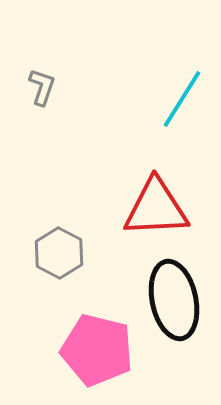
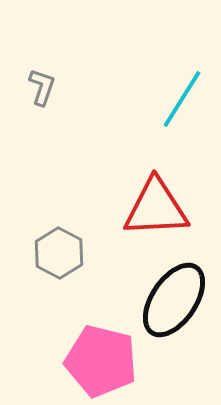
black ellipse: rotated 46 degrees clockwise
pink pentagon: moved 4 px right, 11 px down
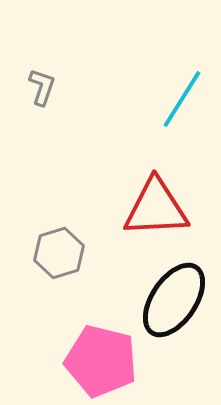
gray hexagon: rotated 15 degrees clockwise
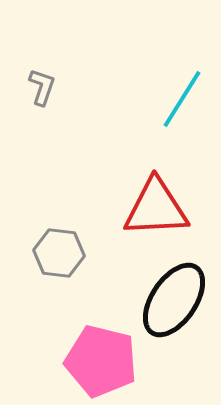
gray hexagon: rotated 24 degrees clockwise
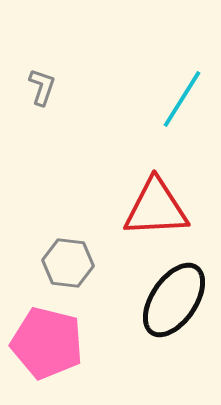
gray hexagon: moved 9 px right, 10 px down
pink pentagon: moved 54 px left, 18 px up
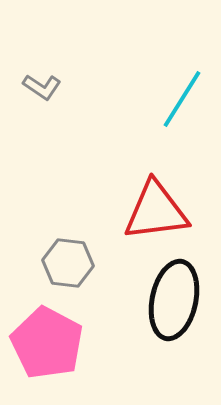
gray L-shape: rotated 105 degrees clockwise
red triangle: moved 3 px down; rotated 4 degrees counterclockwise
black ellipse: rotated 22 degrees counterclockwise
pink pentagon: rotated 14 degrees clockwise
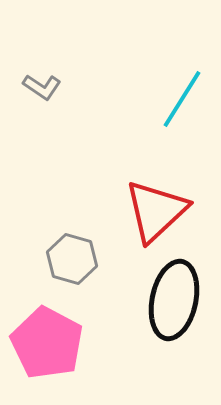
red triangle: rotated 36 degrees counterclockwise
gray hexagon: moved 4 px right, 4 px up; rotated 9 degrees clockwise
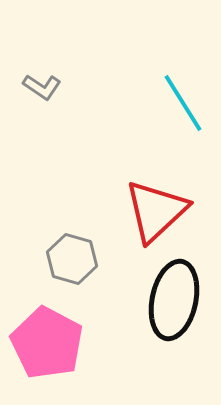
cyan line: moved 1 px right, 4 px down; rotated 64 degrees counterclockwise
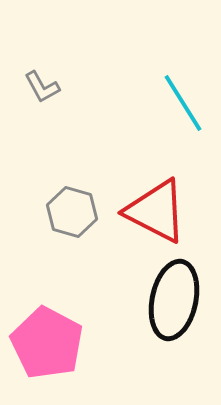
gray L-shape: rotated 27 degrees clockwise
red triangle: rotated 50 degrees counterclockwise
gray hexagon: moved 47 px up
